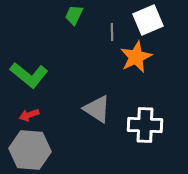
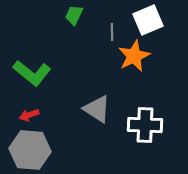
orange star: moved 2 px left, 1 px up
green L-shape: moved 3 px right, 2 px up
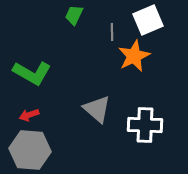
green L-shape: rotated 9 degrees counterclockwise
gray triangle: rotated 8 degrees clockwise
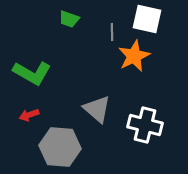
green trapezoid: moved 5 px left, 4 px down; rotated 95 degrees counterclockwise
white square: moved 1 px left, 1 px up; rotated 36 degrees clockwise
white cross: rotated 12 degrees clockwise
gray hexagon: moved 30 px right, 3 px up
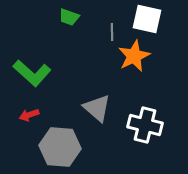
green trapezoid: moved 2 px up
green L-shape: rotated 12 degrees clockwise
gray triangle: moved 1 px up
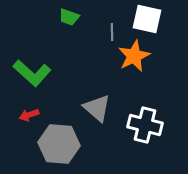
gray hexagon: moved 1 px left, 3 px up
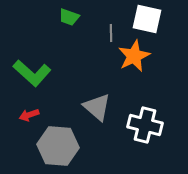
gray line: moved 1 px left, 1 px down
gray triangle: moved 1 px up
gray hexagon: moved 1 px left, 2 px down
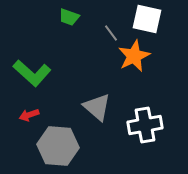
gray line: rotated 36 degrees counterclockwise
white cross: rotated 24 degrees counterclockwise
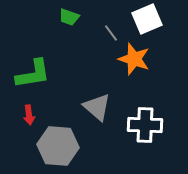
white square: rotated 36 degrees counterclockwise
orange star: moved 3 px down; rotated 28 degrees counterclockwise
green L-shape: moved 1 px right, 1 px down; rotated 51 degrees counterclockwise
red arrow: rotated 78 degrees counterclockwise
white cross: rotated 12 degrees clockwise
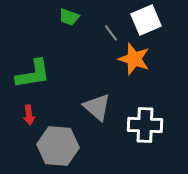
white square: moved 1 px left, 1 px down
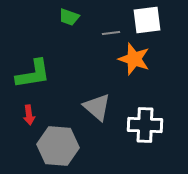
white square: moved 1 px right; rotated 16 degrees clockwise
gray line: rotated 60 degrees counterclockwise
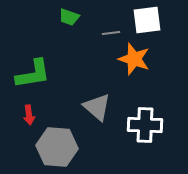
gray hexagon: moved 1 px left, 1 px down
